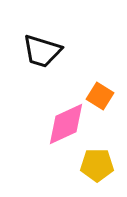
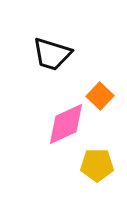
black trapezoid: moved 10 px right, 3 px down
orange square: rotated 12 degrees clockwise
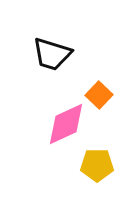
orange square: moved 1 px left, 1 px up
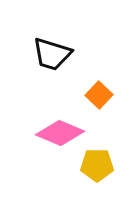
pink diamond: moved 6 px left, 9 px down; rotated 48 degrees clockwise
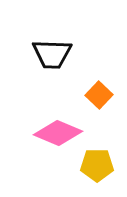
black trapezoid: rotated 15 degrees counterclockwise
pink diamond: moved 2 px left
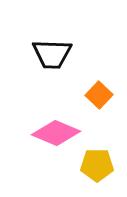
pink diamond: moved 2 px left
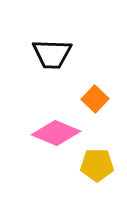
orange square: moved 4 px left, 4 px down
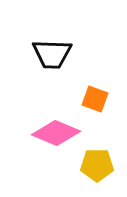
orange square: rotated 24 degrees counterclockwise
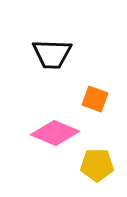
pink diamond: moved 1 px left
